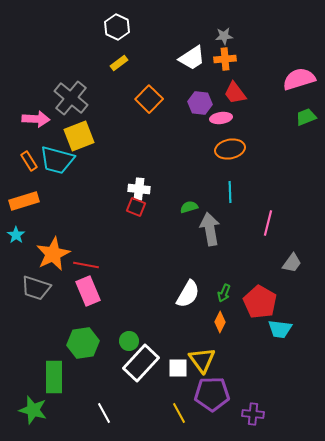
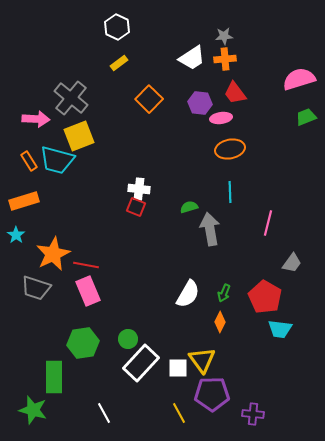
red pentagon at (260, 302): moved 5 px right, 5 px up
green circle at (129, 341): moved 1 px left, 2 px up
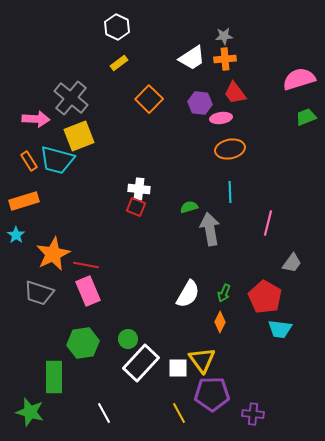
gray trapezoid at (36, 288): moved 3 px right, 5 px down
green star at (33, 410): moved 3 px left, 2 px down
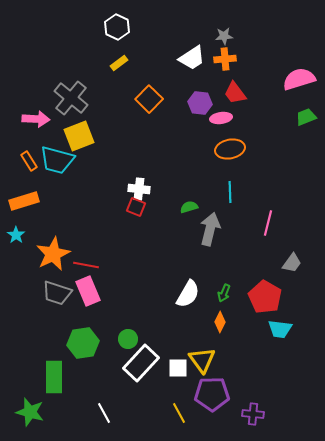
gray arrow at (210, 229): rotated 24 degrees clockwise
gray trapezoid at (39, 293): moved 18 px right
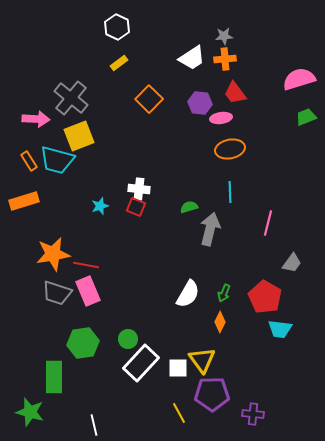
cyan star at (16, 235): moved 84 px right, 29 px up; rotated 18 degrees clockwise
orange star at (53, 254): rotated 16 degrees clockwise
white line at (104, 413): moved 10 px left, 12 px down; rotated 15 degrees clockwise
